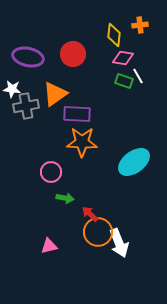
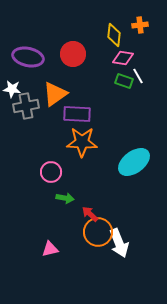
pink triangle: moved 1 px right, 3 px down
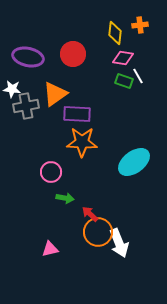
yellow diamond: moved 1 px right, 2 px up
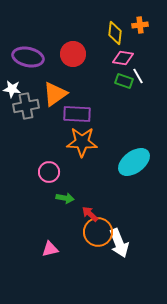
pink circle: moved 2 px left
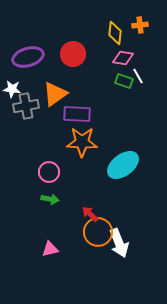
purple ellipse: rotated 28 degrees counterclockwise
cyan ellipse: moved 11 px left, 3 px down
green arrow: moved 15 px left, 1 px down
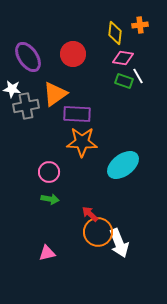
purple ellipse: rotated 72 degrees clockwise
pink triangle: moved 3 px left, 4 px down
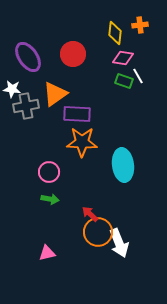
cyan ellipse: rotated 60 degrees counterclockwise
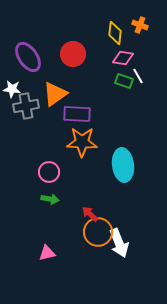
orange cross: rotated 28 degrees clockwise
